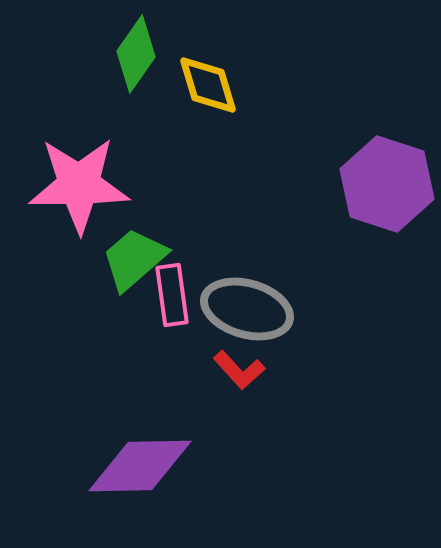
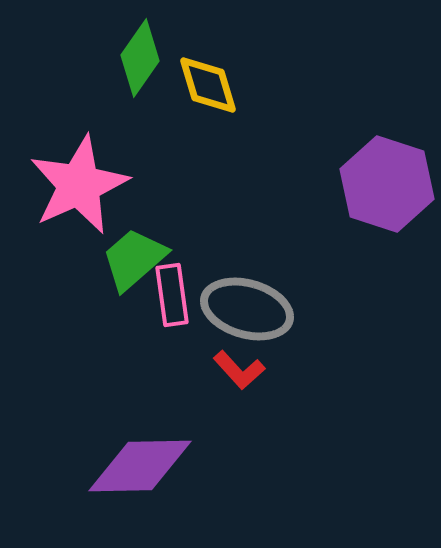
green diamond: moved 4 px right, 4 px down
pink star: rotated 24 degrees counterclockwise
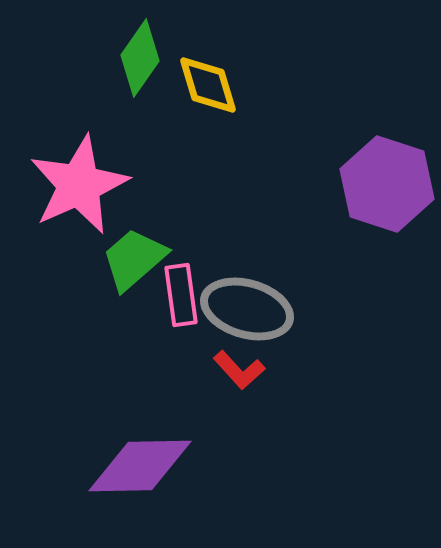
pink rectangle: moved 9 px right
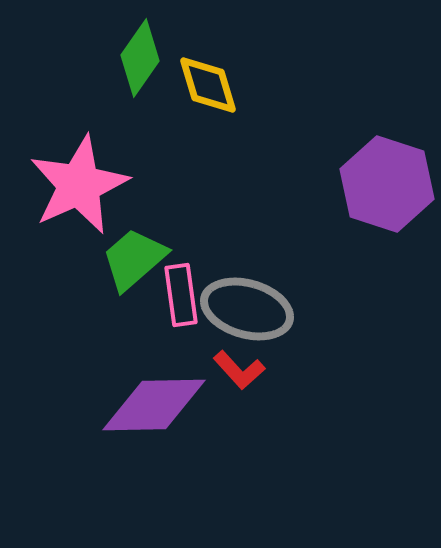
purple diamond: moved 14 px right, 61 px up
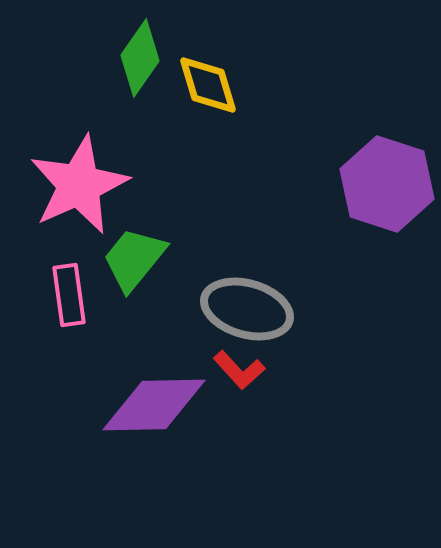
green trapezoid: rotated 10 degrees counterclockwise
pink rectangle: moved 112 px left
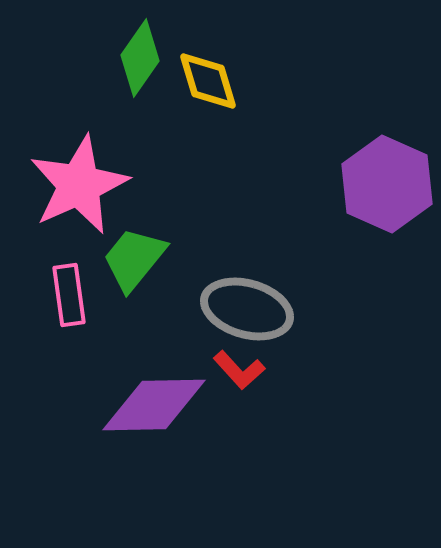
yellow diamond: moved 4 px up
purple hexagon: rotated 6 degrees clockwise
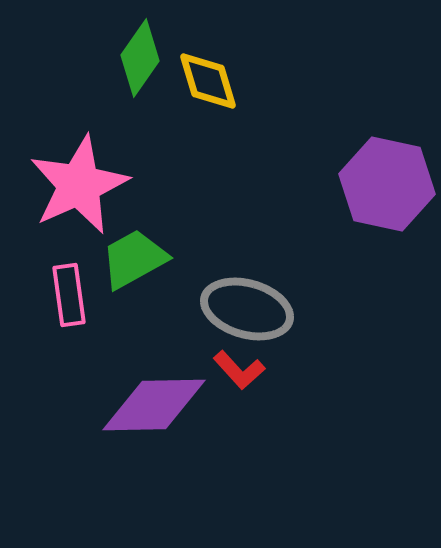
purple hexagon: rotated 12 degrees counterclockwise
green trapezoid: rotated 22 degrees clockwise
